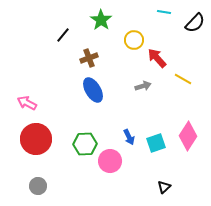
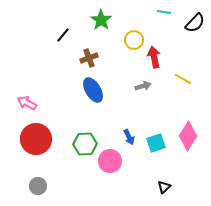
red arrow: moved 3 px left, 1 px up; rotated 30 degrees clockwise
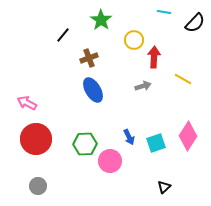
red arrow: rotated 15 degrees clockwise
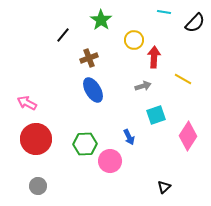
cyan square: moved 28 px up
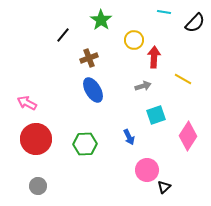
pink circle: moved 37 px right, 9 px down
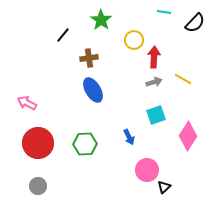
brown cross: rotated 12 degrees clockwise
gray arrow: moved 11 px right, 4 px up
red circle: moved 2 px right, 4 px down
